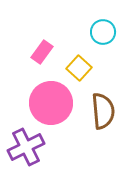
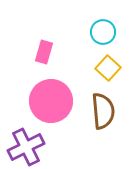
pink rectangle: moved 2 px right; rotated 20 degrees counterclockwise
yellow square: moved 29 px right
pink circle: moved 2 px up
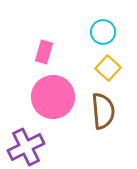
pink circle: moved 2 px right, 4 px up
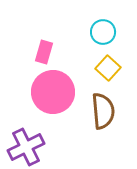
pink circle: moved 5 px up
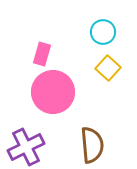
pink rectangle: moved 2 px left, 2 px down
brown semicircle: moved 11 px left, 34 px down
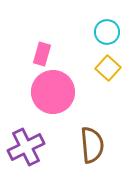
cyan circle: moved 4 px right
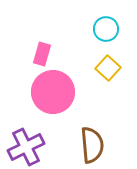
cyan circle: moved 1 px left, 3 px up
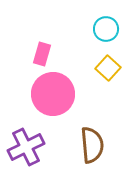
pink circle: moved 2 px down
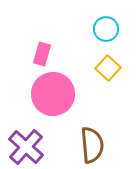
purple cross: rotated 21 degrees counterclockwise
